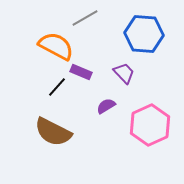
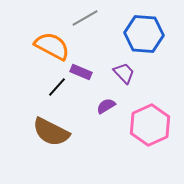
orange semicircle: moved 4 px left
brown semicircle: moved 2 px left
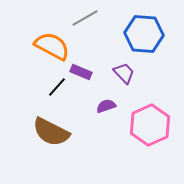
purple semicircle: rotated 12 degrees clockwise
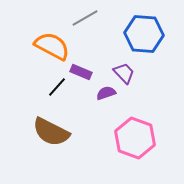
purple semicircle: moved 13 px up
pink hexagon: moved 15 px left, 13 px down; rotated 15 degrees counterclockwise
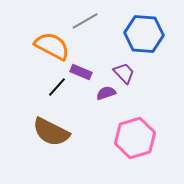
gray line: moved 3 px down
pink hexagon: rotated 24 degrees clockwise
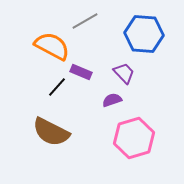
purple semicircle: moved 6 px right, 7 px down
pink hexagon: moved 1 px left
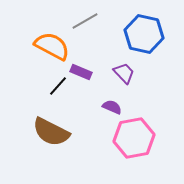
blue hexagon: rotated 9 degrees clockwise
black line: moved 1 px right, 1 px up
purple semicircle: moved 7 px down; rotated 42 degrees clockwise
pink hexagon: rotated 6 degrees clockwise
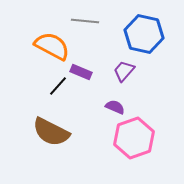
gray line: rotated 36 degrees clockwise
purple trapezoid: moved 2 px up; rotated 95 degrees counterclockwise
purple semicircle: moved 3 px right
pink hexagon: rotated 9 degrees counterclockwise
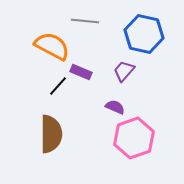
brown semicircle: moved 2 px down; rotated 117 degrees counterclockwise
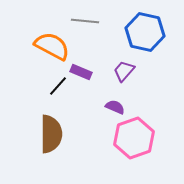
blue hexagon: moved 1 px right, 2 px up
